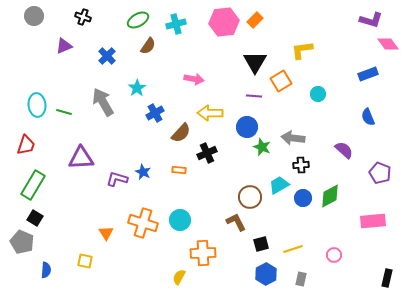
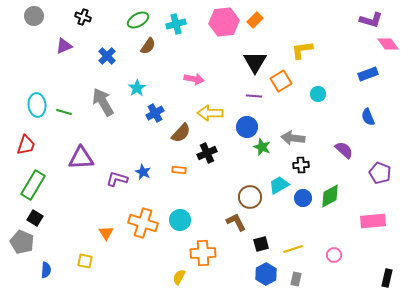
gray rectangle at (301, 279): moved 5 px left
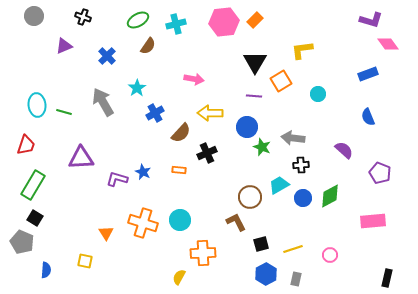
pink circle at (334, 255): moved 4 px left
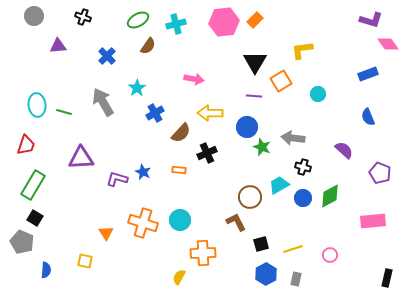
purple triangle at (64, 46): moved 6 px left; rotated 18 degrees clockwise
black cross at (301, 165): moved 2 px right, 2 px down; rotated 21 degrees clockwise
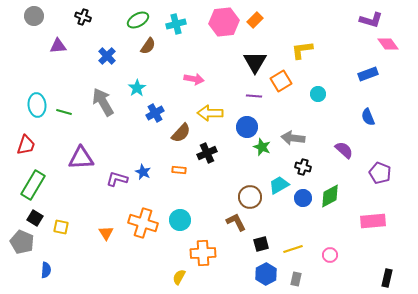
yellow square at (85, 261): moved 24 px left, 34 px up
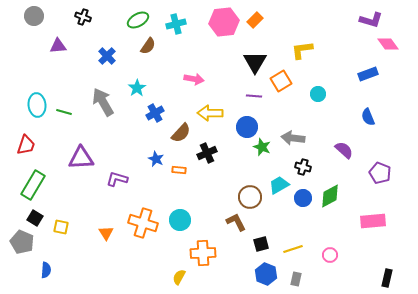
blue star at (143, 172): moved 13 px right, 13 px up
blue hexagon at (266, 274): rotated 10 degrees counterclockwise
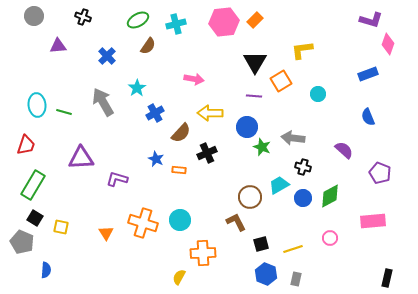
pink diamond at (388, 44): rotated 55 degrees clockwise
pink circle at (330, 255): moved 17 px up
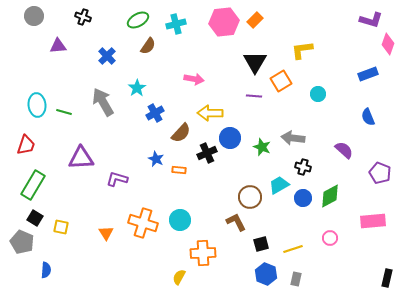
blue circle at (247, 127): moved 17 px left, 11 px down
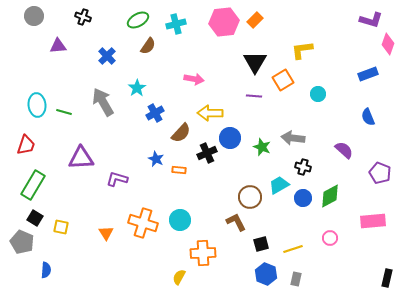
orange square at (281, 81): moved 2 px right, 1 px up
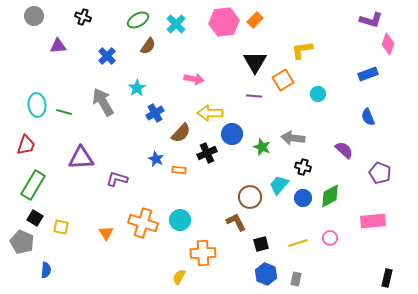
cyan cross at (176, 24): rotated 30 degrees counterclockwise
blue circle at (230, 138): moved 2 px right, 4 px up
cyan trapezoid at (279, 185): rotated 20 degrees counterclockwise
yellow line at (293, 249): moved 5 px right, 6 px up
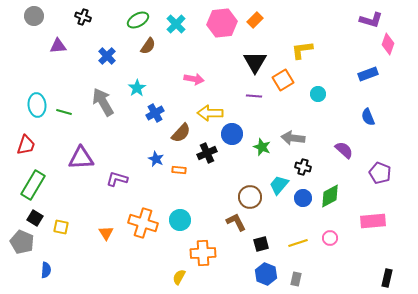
pink hexagon at (224, 22): moved 2 px left, 1 px down
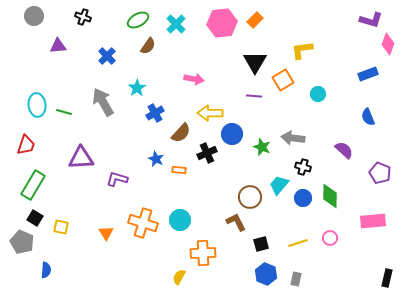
green diamond at (330, 196): rotated 60 degrees counterclockwise
